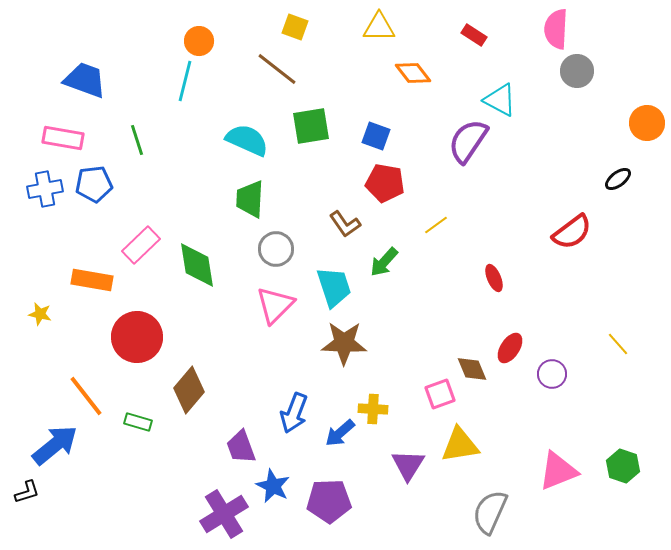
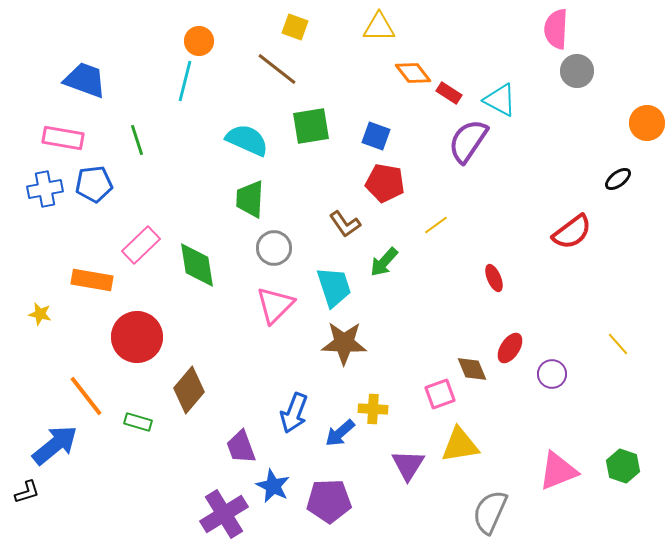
red rectangle at (474, 35): moved 25 px left, 58 px down
gray circle at (276, 249): moved 2 px left, 1 px up
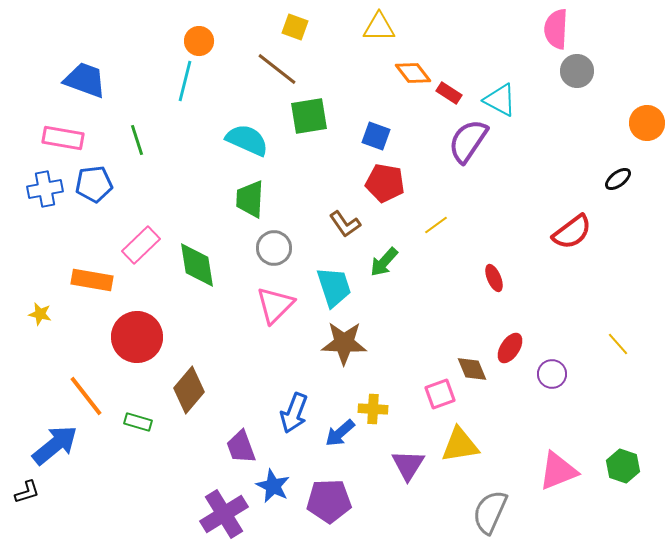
green square at (311, 126): moved 2 px left, 10 px up
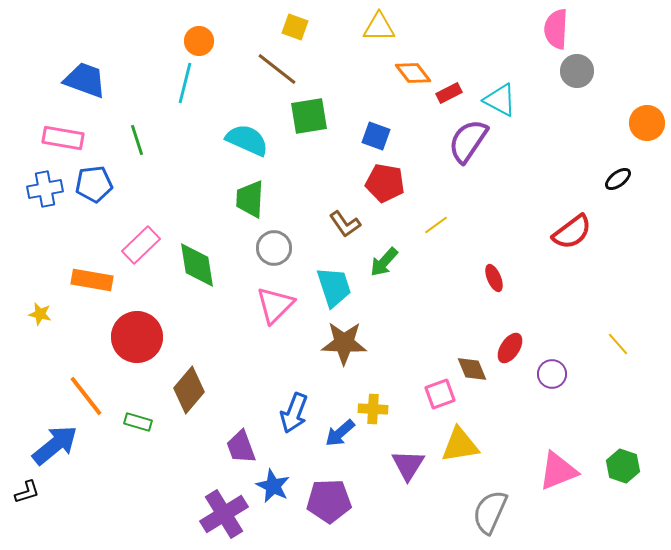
cyan line at (185, 81): moved 2 px down
red rectangle at (449, 93): rotated 60 degrees counterclockwise
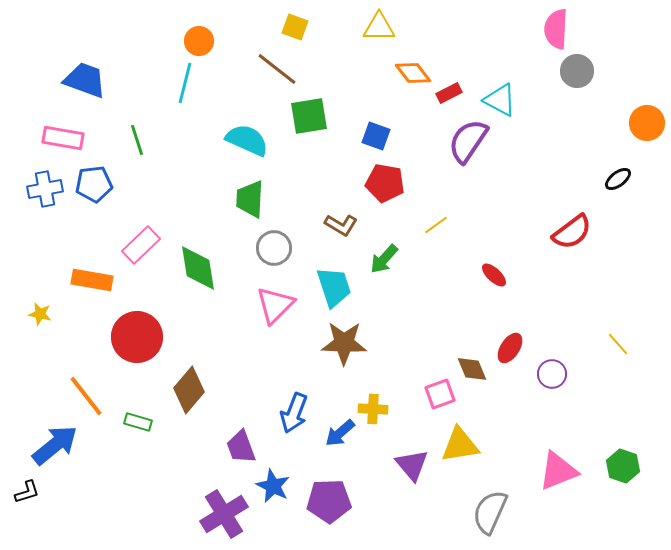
brown L-shape at (345, 224): moved 4 px left, 1 px down; rotated 24 degrees counterclockwise
green arrow at (384, 262): moved 3 px up
green diamond at (197, 265): moved 1 px right, 3 px down
red ellipse at (494, 278): moved 3 px up; rotated 24 degrees counterclockwise
purple triangle at (408, 465): moved 4 px right; rotated 12 degrees counterclockwise
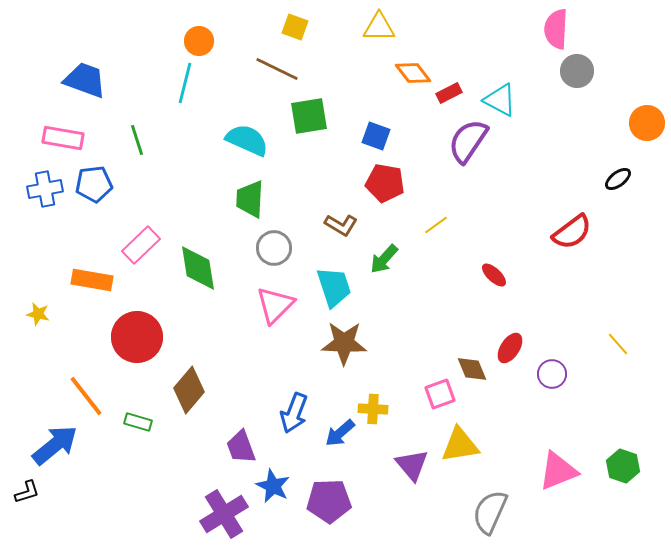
brown line at (277, 69): rotated 12 degrees counterclockwise
yellow star at (40, 314): moved 2 px left
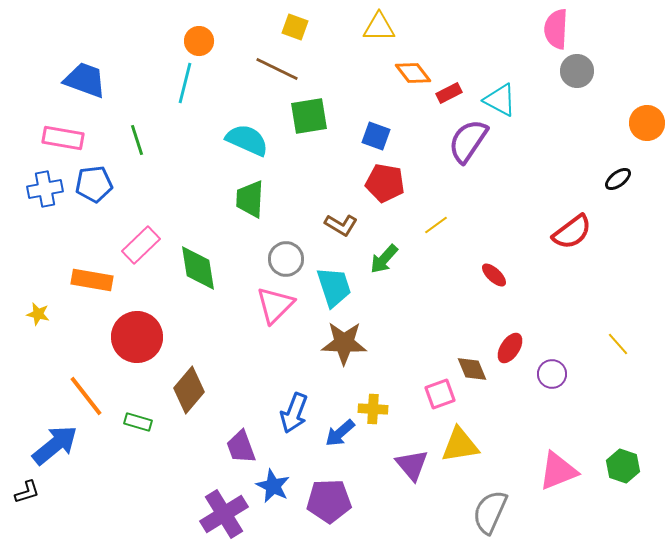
gray circle at (274, 248): moved 12 px right, 11 px down
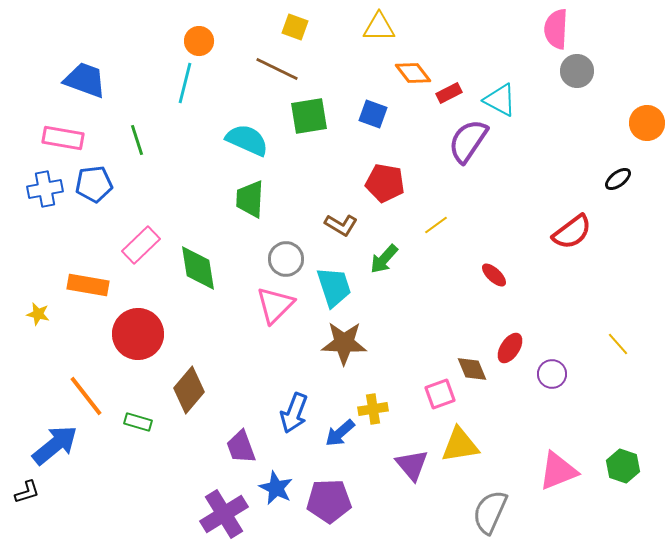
blue square at (376, 136): moved 3 px left, 22 px up
orange rectangle at (92, 280): moved 4 px left, 5 px down
red circle at (137, 337): moved 1 px right, 3 px up
yellow cross at (373, 409): rotated 12 degrees counterclockwise
blue star at (273, 486): moved 3 px right, 2 px down
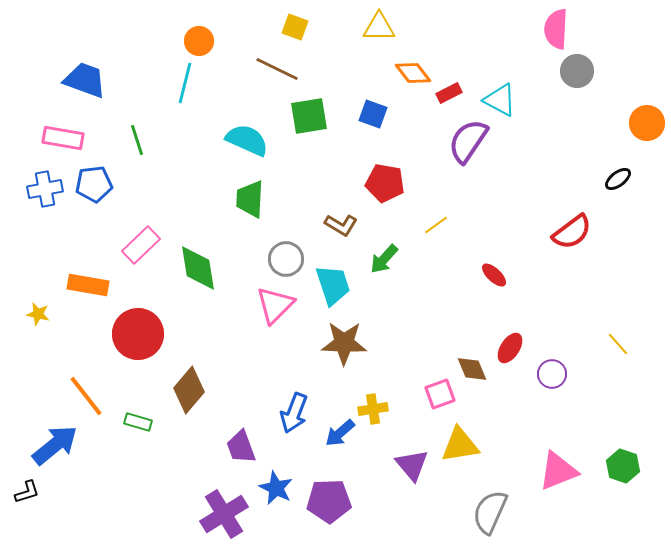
cyan trapezoid at (334, 287): moved 1 px left, 2 px up
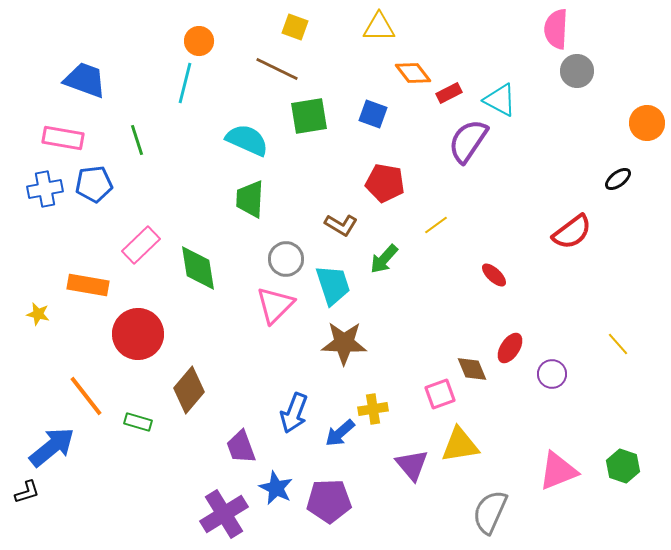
blue arrow at (55, 445): moved 3 px left, 2 px down
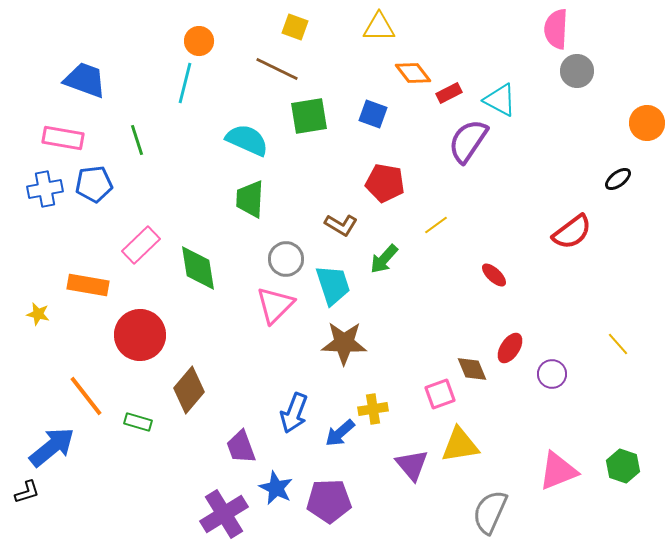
red circle at (138, 334): moved 2 px right, 1 px down
